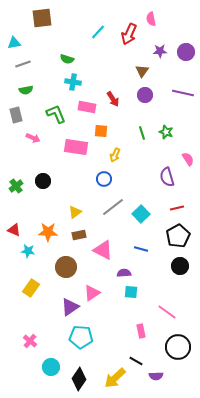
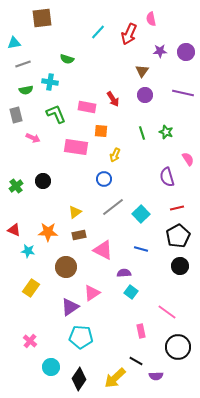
cyan cross at (73, 82): moved 23 px left
cyan square at (131, 292): rotated 32 degrees clockwise
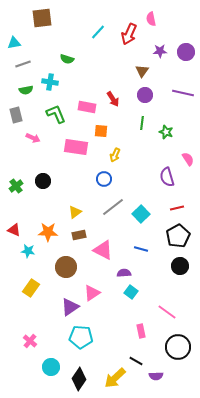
green line at (142, 133): moved 10 px up; rotated 24 degrees clockwise
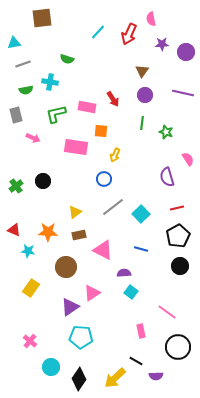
purple star at (160, 51): moved 2 px right, 7 px up
green L-shape at (56, 114): rotated 80 degrees counterclockwise
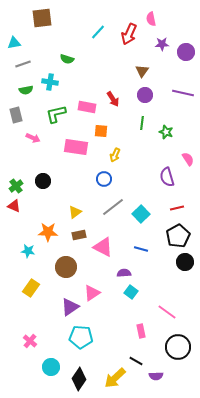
red triangle at (14, 230): moved 24 px up
pink triangle at (103, 250): moved 3 px up
black circle at (180, 266): moved 5 px right, 4 px up
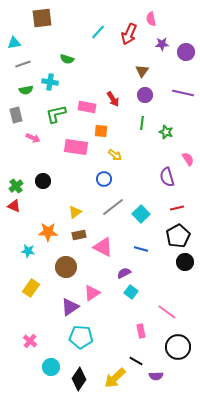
yellow arrow at (115, 155): rotated 80 degrees counterclockwise
purple semicircle at (124, 273): rotated 24 degrees counterclockwise
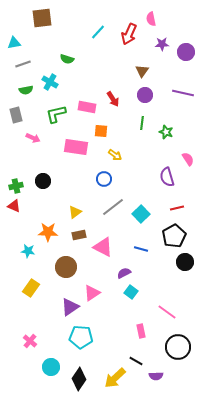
cyan cross at (50, 82): rotated 21 degrees clockwise
green cross at (16, 186): rotated 24 degrees clockwise
black pentagon at (178, 236): moved 4 px left
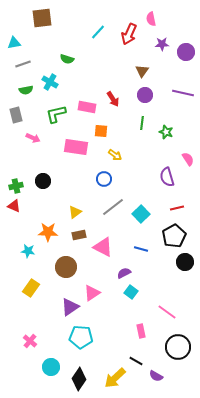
purple semicircle at (156, 376): rotated 32 degrees clockwise
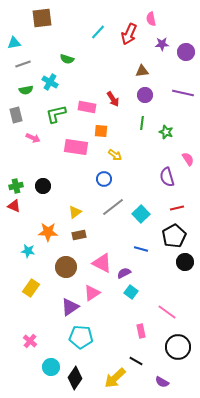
brown triangle at (142, 71): rotated 48 degrees clockwise
black circle at (43, 181): moved 5 px down
pink triangle at (103, 247): moved 1 px left, 16 px down
purple semicircle at (156, 376): moved 6 px right, 6 px down
black diamond at (79, 379): moved 4 px left, 1 px up
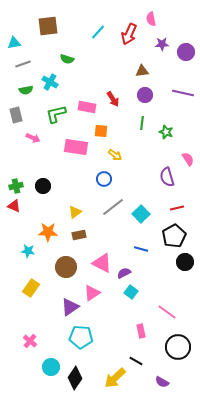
brown square at (42, 18): moved 6 px right, 8 px down
